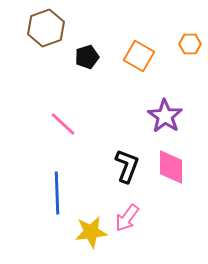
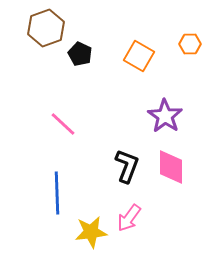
black pentagon: moved 7 px left, 3 px up; rotated 30 degrees counterclockwise
pink arrow: moved 2 px right
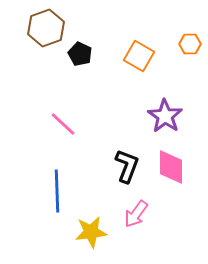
blue line: moved 2 px up
pink arrow: moved 7 px right, 4 px up
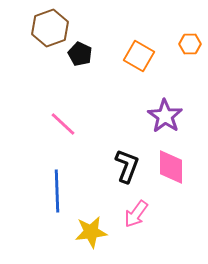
brown hexagon: moved 4 px right
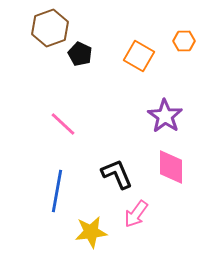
orange hexagon: moved 6 px left, 3 px up
black L-shape: moved 10 px left, 8 px down; rotated 44 degrees counterclockwise
blue line: rotated 12 degrees clockwise
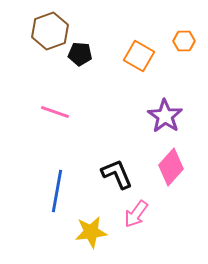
brown hexagon: moved 3 px down
black pentagon: rotated 20 degrees counterclockwise
pink line: moved 8 px left, 12 px up; rotated 24 degrees counterclockwise
pink diamond: rotated 42 degrees clockwise
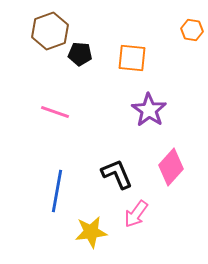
orange hexagon: moved 8 px right, 11 px up; rotated 10 degrees clockwise
orange square: moved 7 px left, 2 px down; rotated 24 degrees counterclockwise
purple star: moved 16 px left, 6 px up
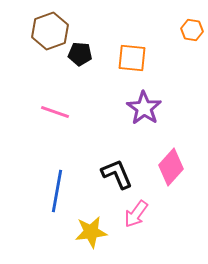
purple star: moved 5 px left, 2 px up
